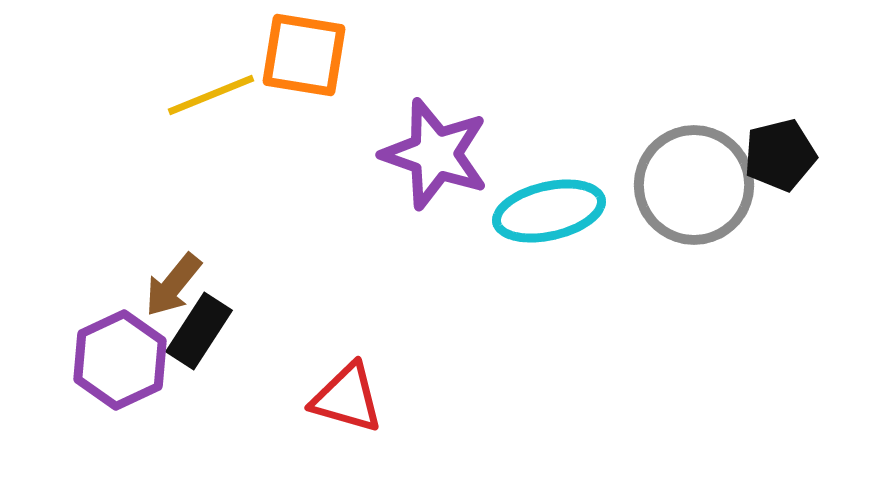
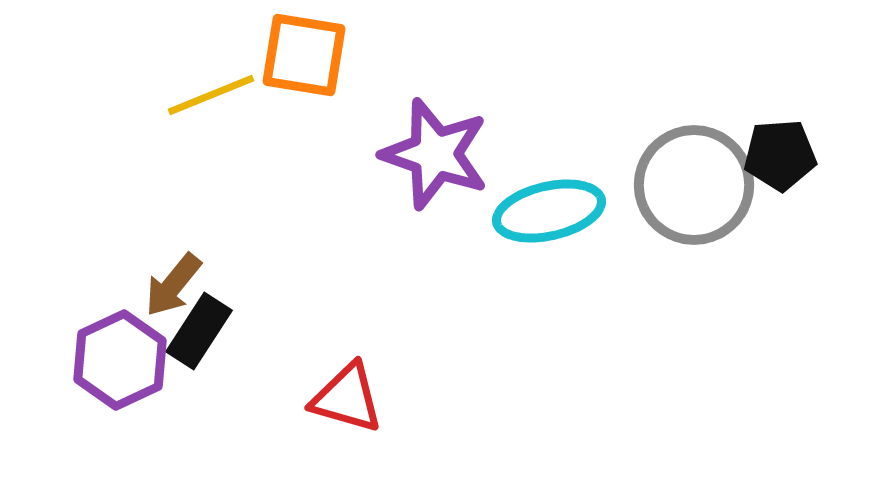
black pentagon: rotated 10 degrees clockwise
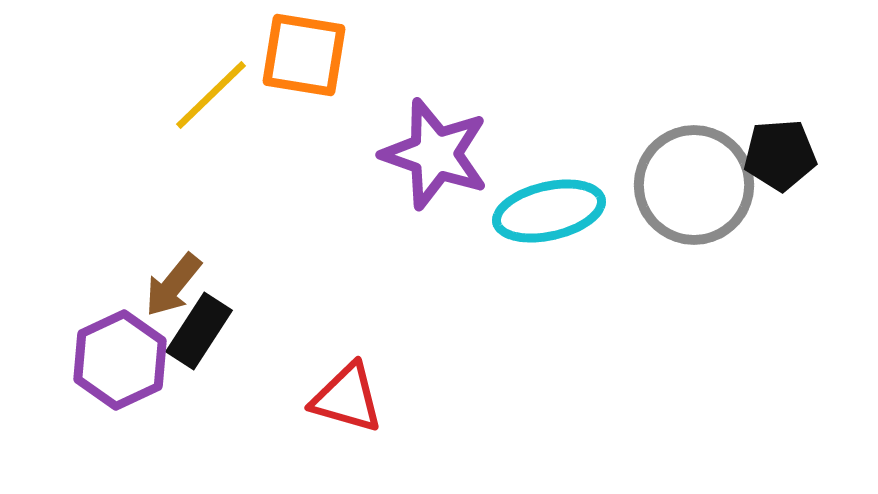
yellow line: rotated 22 degrees counterclockwise
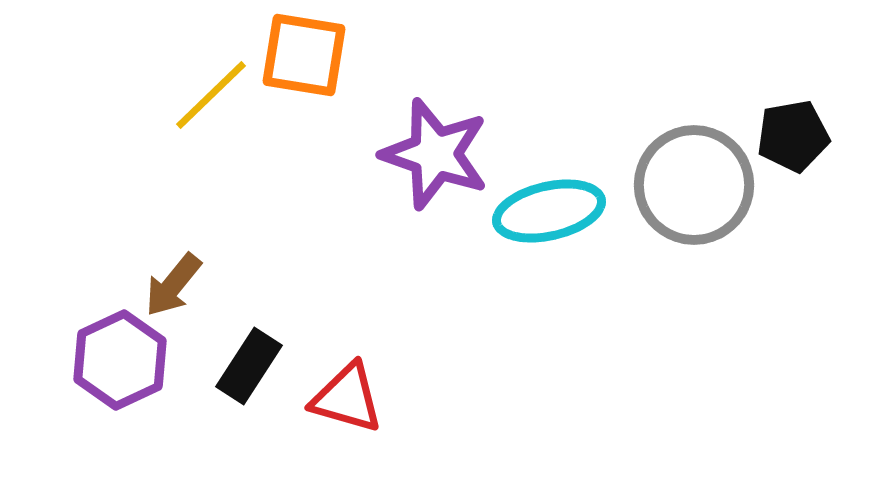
black pentagon: moved 13 px right, 19 px up; rotated 6 degrees counterclockwise
black rectangle: moved 50 px right, 35 px down
